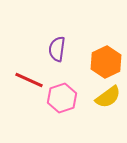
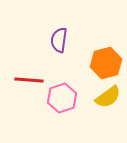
purple semicircle: moved 2 px right, 9 px up
orange hexagon: moved 1 px down; rotated 12 degrees clockwise
red line: rotated 20 degrees counterclockwise
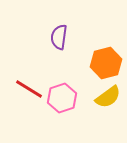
purple semicircle: moved 3 px up
red line: moved 9 px down; rotated 28 degrees clockwise
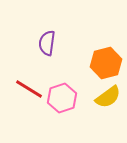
purple semicircle: moved 12 px left, 6 px down
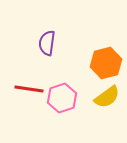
red line: rotated 24 degrees counterclockwise
yellow semicircle: moved 1 px left
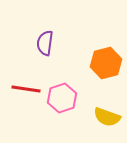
purple semicircle: moved 2 px left
red line: moved 3 px left
yellow semicircle: moved 20 px down; rotated 56 degrees clockwise
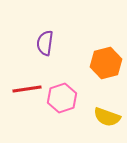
red line: moved 1 px right; rotated 16 degrees counterclockwise
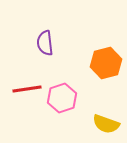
purple semicircle: rotated 15 degrees counterclockwise
yellow semicircle: moved 1 px left, 7 px down
